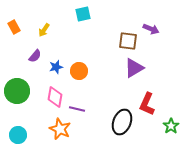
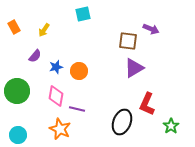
pink diamond: moved 1 px right, 1 px up
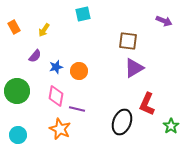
purple arrow: moved 13 px right, 8 px up
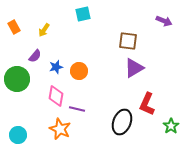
green circle: moved 12 px up
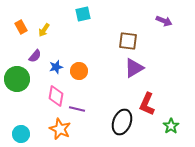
orange rectangle: moved 7 px right
cyan circle: moved 3 px right, 1 px up
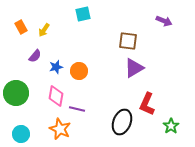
green circle: moved 1 px left, 14 px down
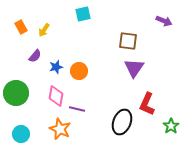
purple triangle: rotated 25 degrees counterclockwise
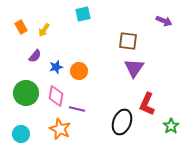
green circle: moved 10 px right
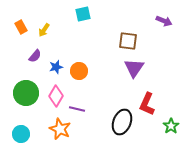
pink diamond: rotated 20 degrees clockwise
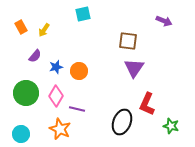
green star: rotated 21 degrees counterclockwise
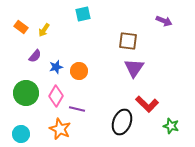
orange rectangle: rotated 24 degrees counterclockwise
red L-shape: rotated 70 degrees counterclockwise
